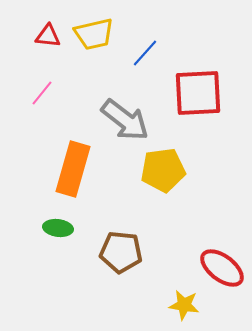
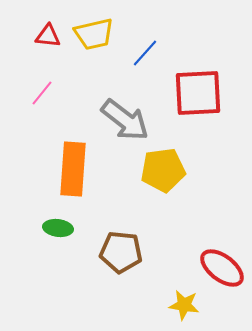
orange rectangle: rotated 12 degrees counterclockwise
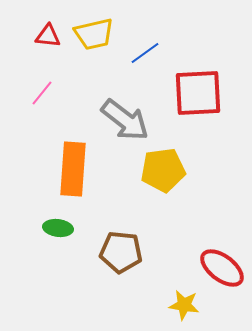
blue line: rotated 12 degrees clockwise
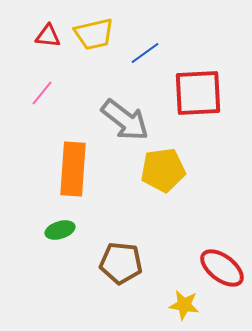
green ellipse: moved 2 px right, 2 px down; rotated 24 degrees counterclockwise
brown pentagon: moved 11 px down
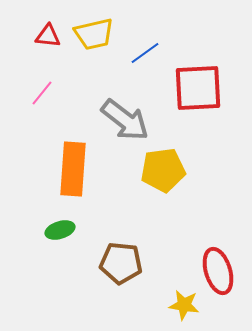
red square: moved 5 px up
red ellipse: moved 4 px left, 3 px down; rotated 36 degrees clockwise
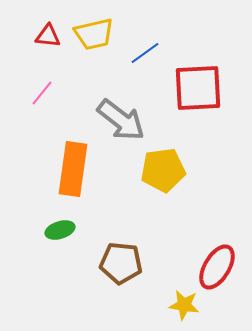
gray arrow: moved 4 px left
orange rectangle: rotated 4 degrees clockwise
red ellipse: moved 1 px left, 4 px up; rotated 48 degrees clockwise
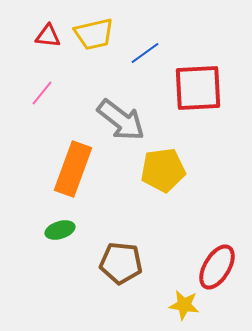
orange rectangle: rotated 12 degrees clockwise
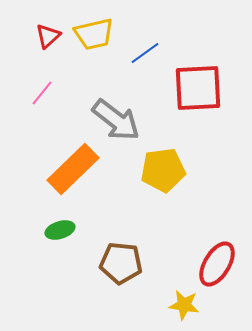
red triangle: rotated 48 degrees counterclockwise
gray arrow: moved 5 px left
orange rectangle: rotated 26 degrees clockwise
red ellipse: moved 3 px up
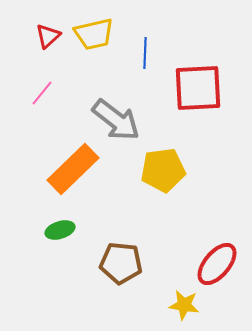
blue line: rotated 52 degrees counterclockwise
red ellipse: rotated 9 degrees clockwise
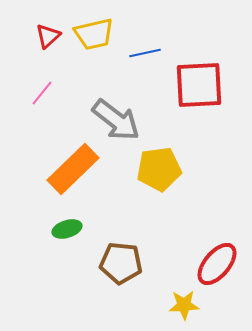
blue line: rotated 76 degrees clockwise
red square: moved 1 px right, 3 px up
yellow pentagon: moved 4 px left, 1 px up
green ellipse: moved 7 px right, 1 px up
yellow star: rotated 12 degrees counterclockwise
